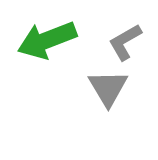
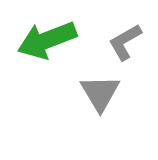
gray triangle: moved 8 px left, 5 px down
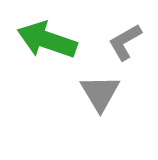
green arrow: rotated 40 degrees clockwise
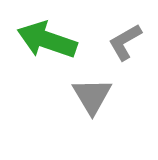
gray triangle: moved 8 px left, 3 px down
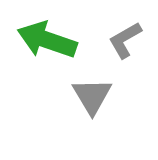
gray L-shape: moved 2 px up
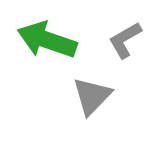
gray triangle: rotated 15 degrees clockwise
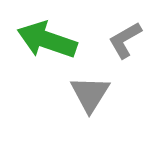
gray triangle: moved 2 px left, 2 px up; rotated 12 degrees counterclockwise
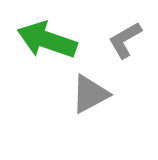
gray triangle: rotated 30 degrees clockwise
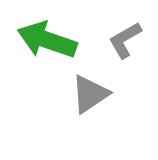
gray triangle: rotated 6 degrees counterclockwise
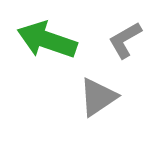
gray triangle: moved 8 px right, 3 px down
